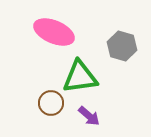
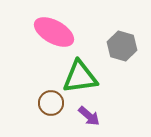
pink ellipse: rotated 6 degrees clockwise
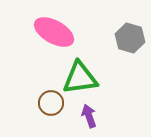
gray hexagon: moved 8 px right, 8 px up
green triangle: moved 1 px down
purple arrow: rotated 150 degrees counterclockwise
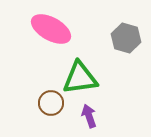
pink ellipse: moved 3 px left, 3 px up
gray hexagon: moved 4 px left
